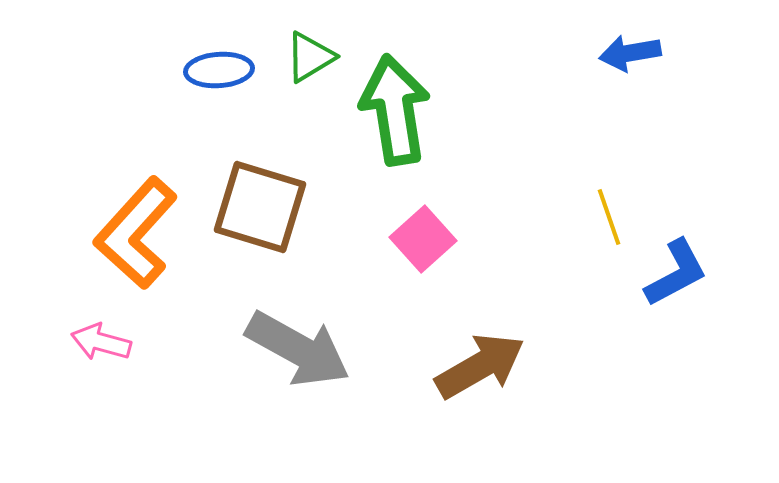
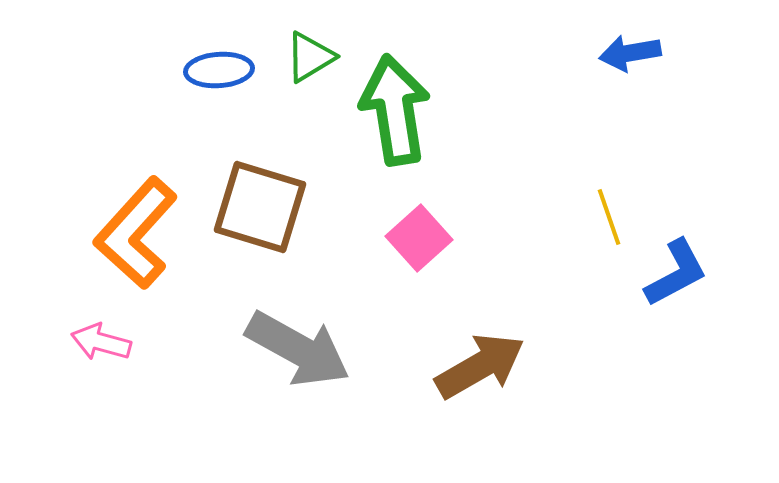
pink square: moved 4 px left, 1 px up
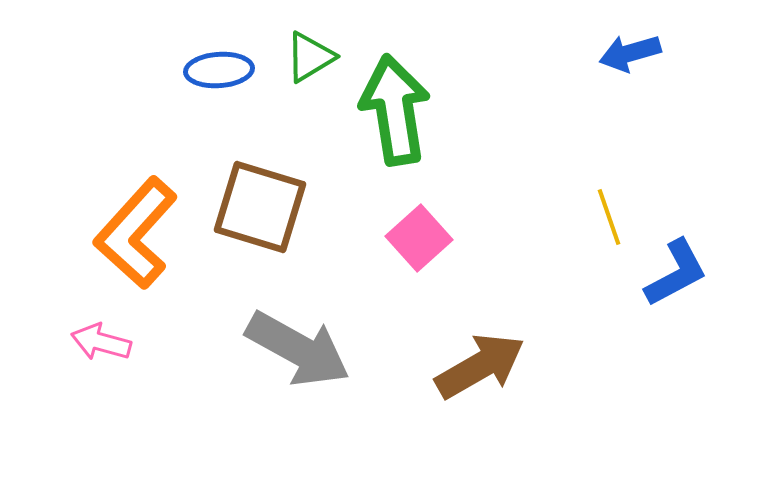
blue arrow: rotated 6 degrees counterclockwise
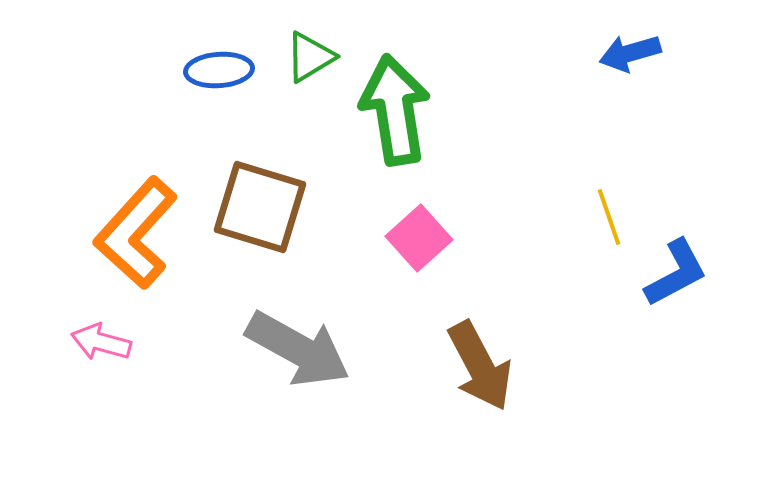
brown arrow: rotated 92 degrees clockwise
